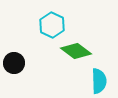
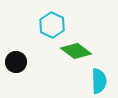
black circle: moved 2 px right, 1 px up
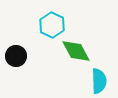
green diamond: rotated 24 degrees clockwise
black circle: moved 6 px up
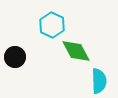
black circle: moved 1 px left, 1 px down
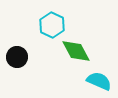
black circle: moved 2 px right
cyan semicircle: rotated 65 degrees counterclockwise
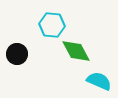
cyan hexagon: rotated 20 degrees counterclockwise
black circle: moved 3 px up
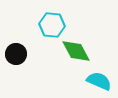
black circle: moved 1 px left
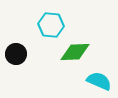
cyan hexagon: moved 1 px left
green diamond: moved 1 px left, 1 px down; rotated 64 degrees counterclockwise
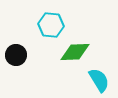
black circle: moved 1 px down
cyan semicircle: moved 1 px up; rotated 35 degrees clockwise
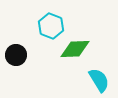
cyan hexagon: moved 1 px down; rotated 15 degrees clockwise
green diamond: moved 3 px up
